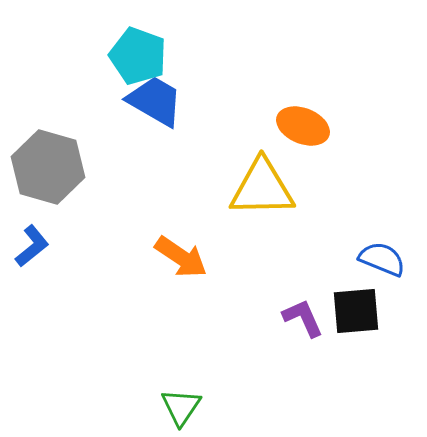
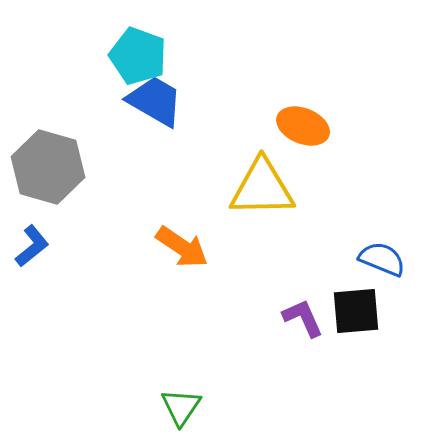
orange arrow: moved 1 px right, 10 px up
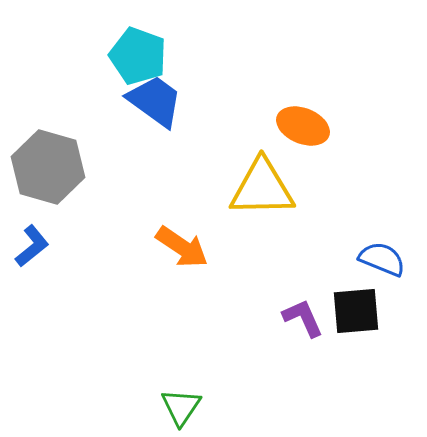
blue trapezoid: rotated 6 degrees clockwise
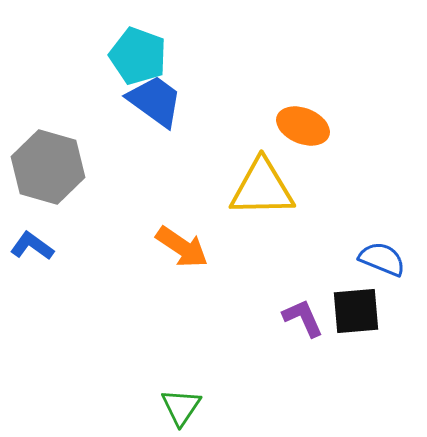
blue L-shape: rotated 105 degrees counterclockwise
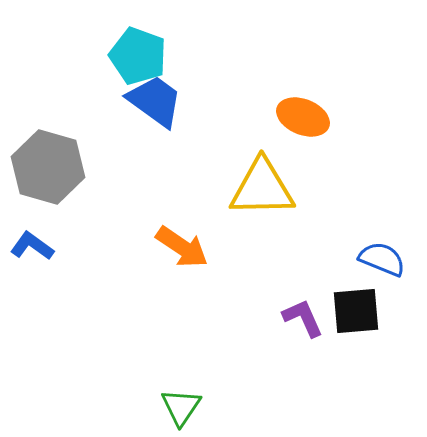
orange ellipse: moved 9 px up
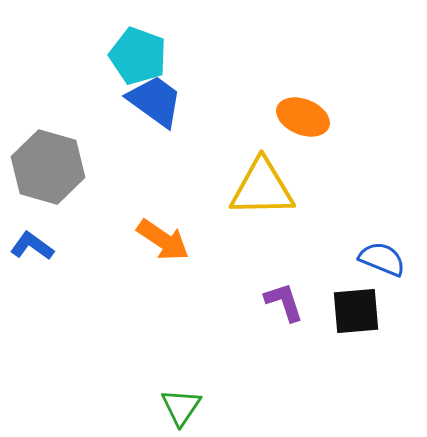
orange arrow: moved 19 px left, 7 px up
purple L-shape: moved 19 px left, 16 px up; rotated 6 degrees clockwise
